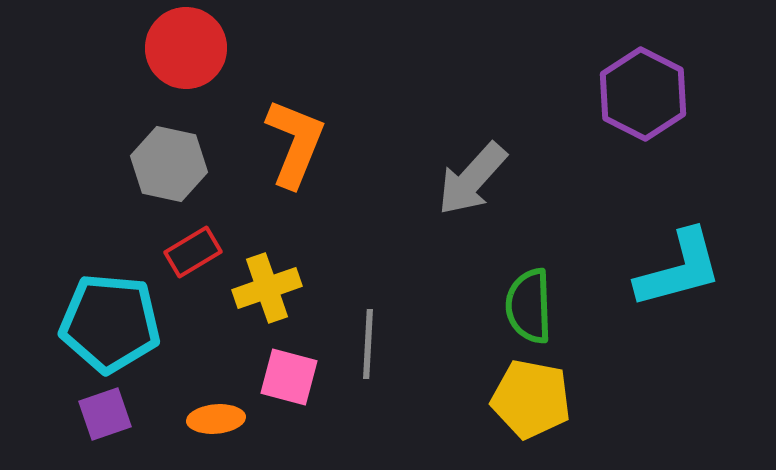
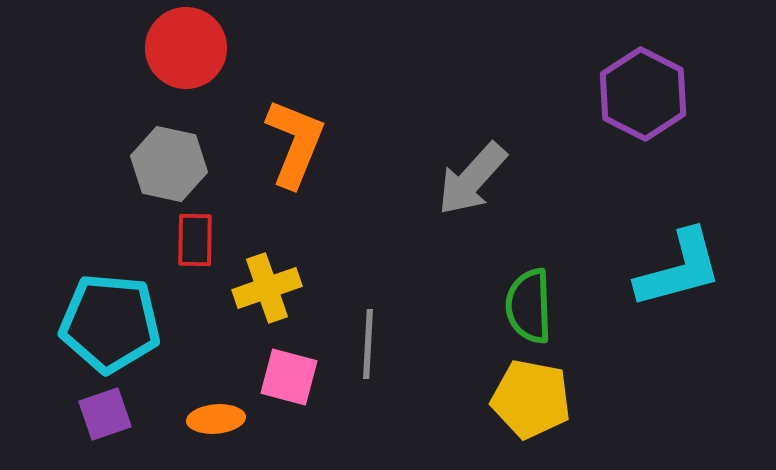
red rectangle: moved 2 px right, 12 px up; rotated 58 degrees counterclockwise
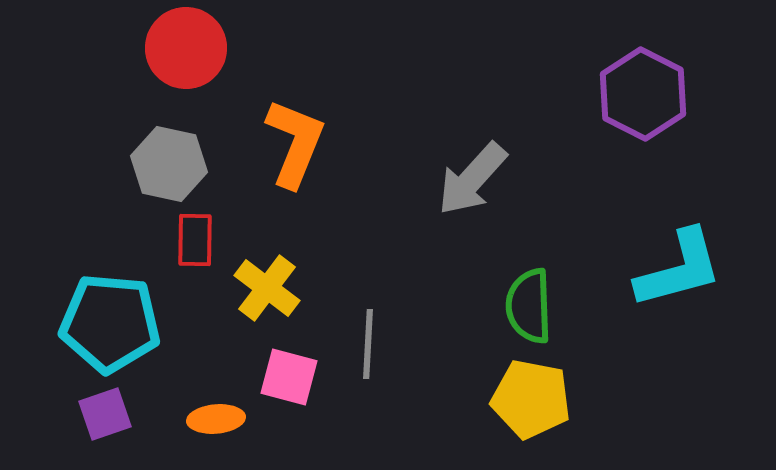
yellow cross: rotated 34 degrees counterclockwise
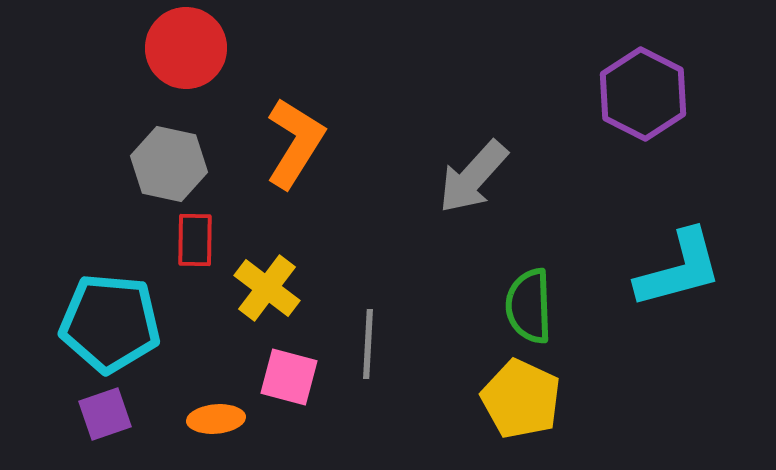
orange L-shape: rotated 10 degrees clockwise
gray arrow: moved 1 px right, 2 px up
yellow pentagon: moved 10 px left; rotated 14 degrees clockwise
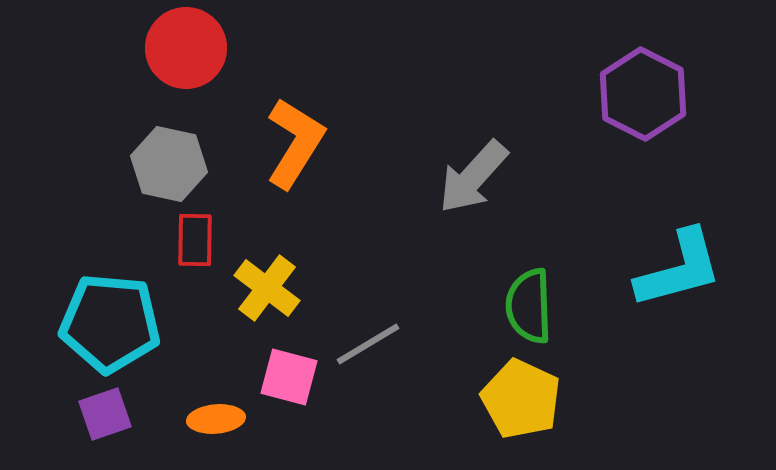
gray line: rotated 56 degrees clockwise
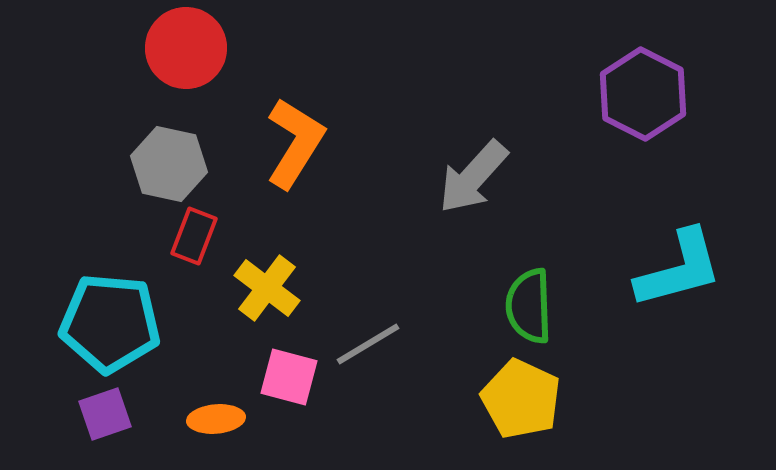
red rectangle: moved 1 px left, 4 px up; rotated 20 degrees clockwise
